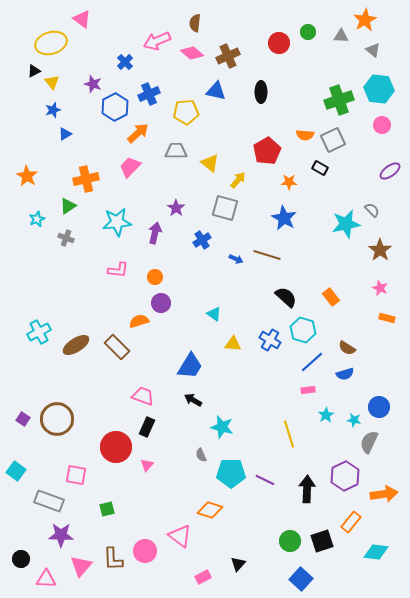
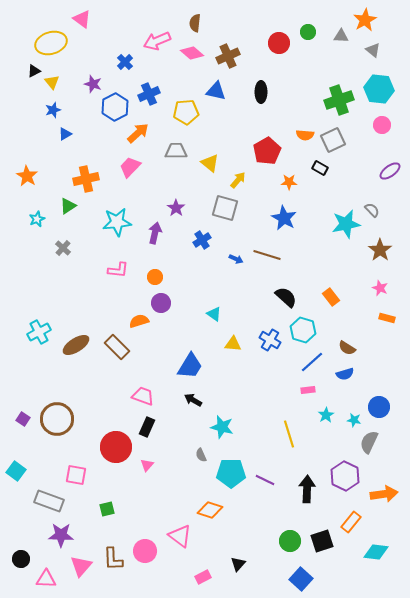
gray cross at (66, 238): moved 3 px left, 10 px down; rotated 21 degrees clockwise
purple hexagon at (345, 476): rotated 8 degrees counterclockwise
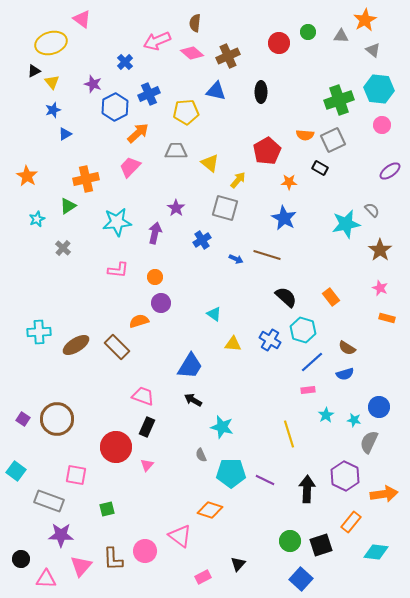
cyan cross at (39, 332): rotated 25 degrees clockwise
black square at (322, 541): moved 1 px left, 4 px down
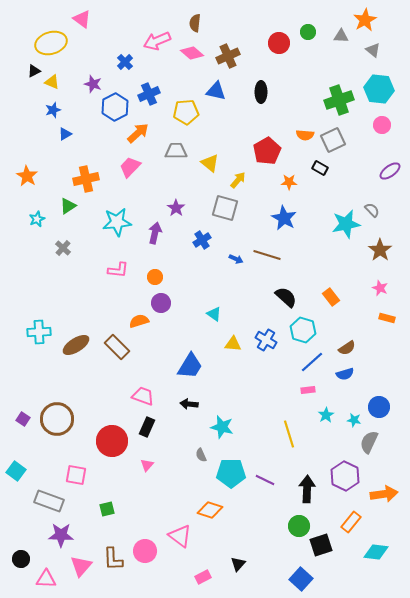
yellow triangle at (52, 82): rotated 28 degrees counterclockwise
blue cross at (270, 340): moved 4 px left
brown semicircle at (347, 348): rotated 66 degrees counterclockwise
black arrow at (193, 400): moved 4 px left, 4 px down; rotated 24 degrees counterclockwise
red circle at (116, 447): moved 4 px left, 6 px up
green circle at (290, 541): moved 9 px right, 15 px up
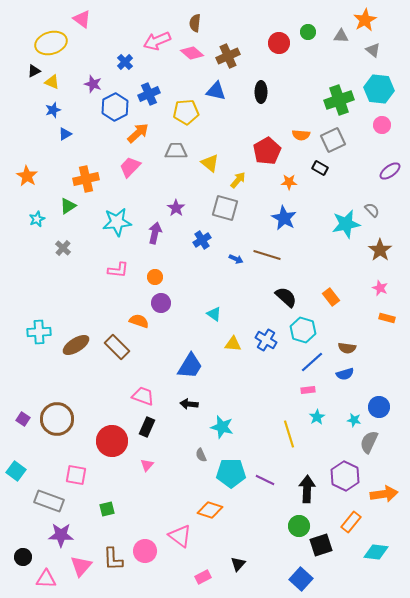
orange semicircle at (305, 135): moved 4 px left
orange semicircle at (139, 321): rotated 36 degrees clockwise
brown semicircle at (347, 348): rotated 42 degrees clockwise
cyan star at (326, 415): moved 9 px left, 2 px down
black circle at (21, 559): moved 2 px right, 2 px up
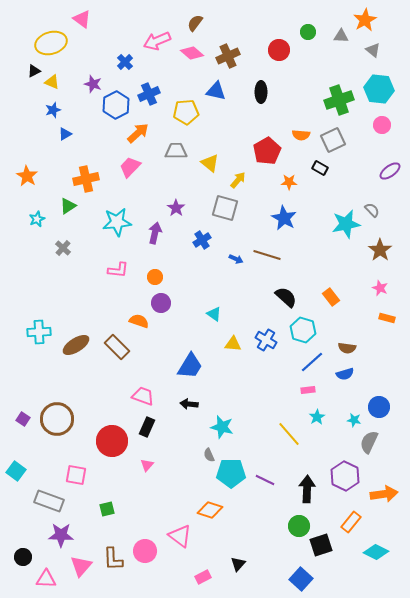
brown semicircle at (195, 23): rotated 30 degrees clockwise
red circle at (279, 43): moved 7 px down
blue hexagon at (115, 107): moved 1 px right, 2 px up
yellow line at (289, 434): rotated 24 degrees counterclockwise
gray semicircle at (201, 455): moved 8 px right
cyan diamond at (376, 552): rotated 20 degrees clockwise
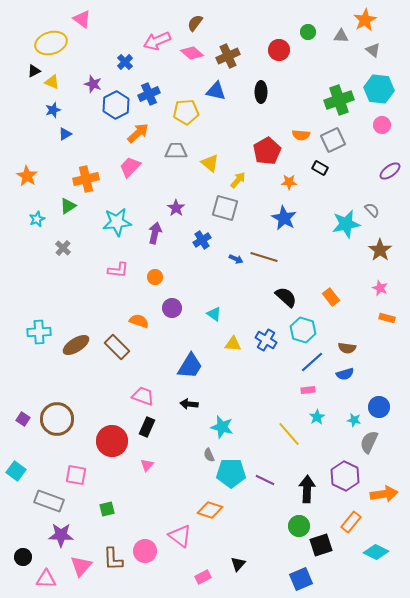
brown line at (267, 255): moved 3 px left, 2 px down
purple circle at (161, 303): moved 11 px right, 5 px down
blue square at (301, 579): rotated 25 degrees clockwise
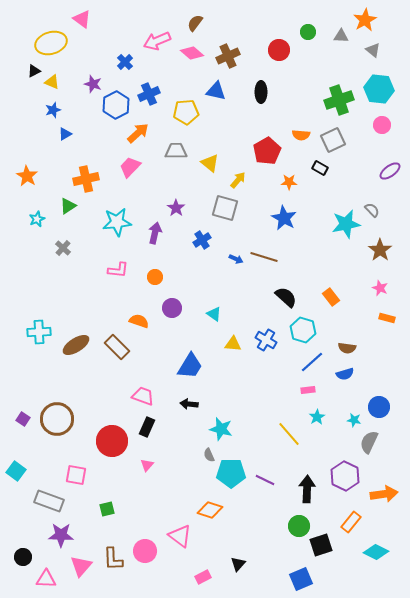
cyan star at (222, 427): moved 1 px left, 2 px down
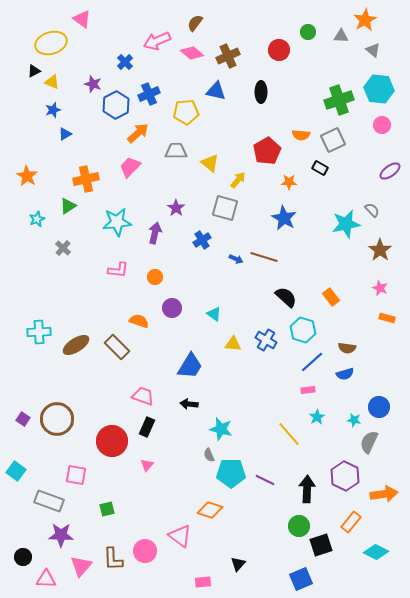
pink rectangle at (203, 577): moved 5 px down; rotated 21 degrees clockwise
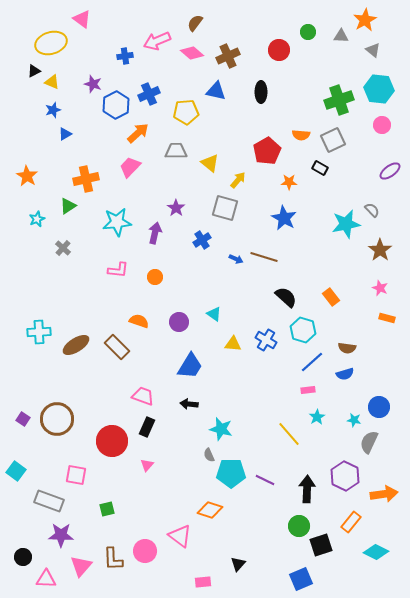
blue cross at (125, 62): moved 6 px up; rotated 35 degrees clockwise
purple circle at (172, 308): moved 7 px right, 14 px down
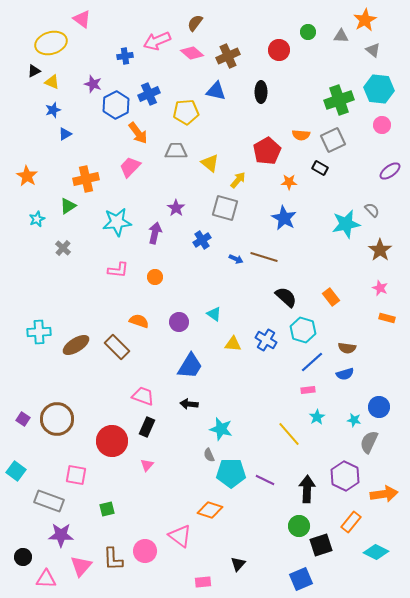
orange arrow at (138, 133): rotated 95 degrees clockwise
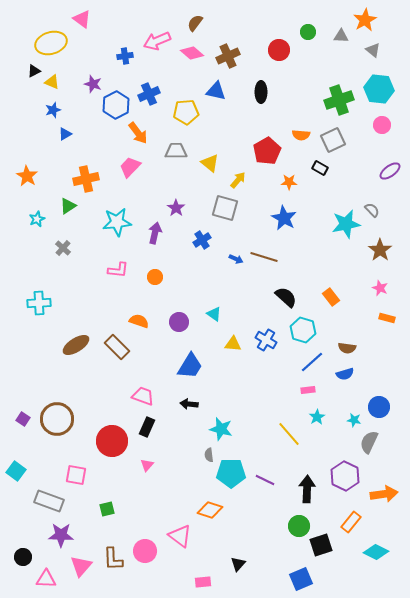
cyan cross at (39, 332): moved 29 px up
gray semicircle at (209, 455): rotated 16 degrees clockwise
